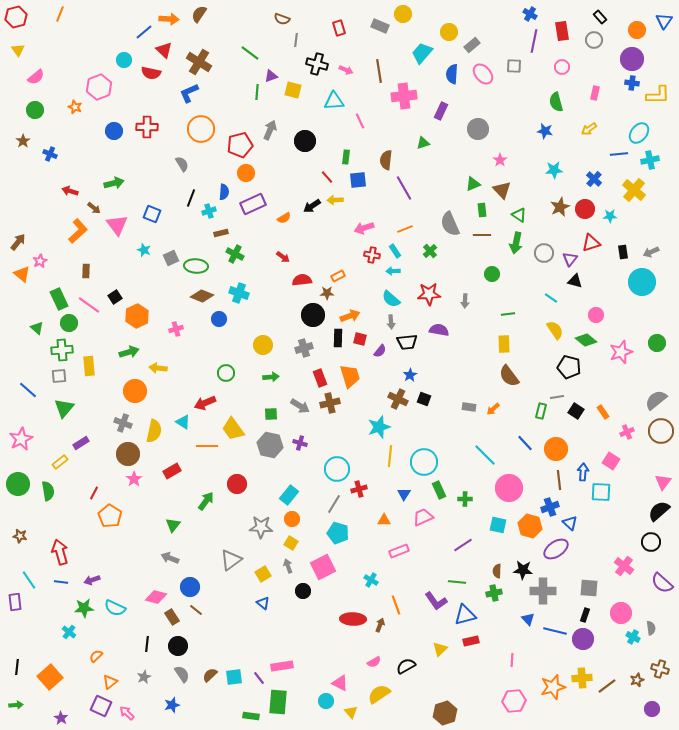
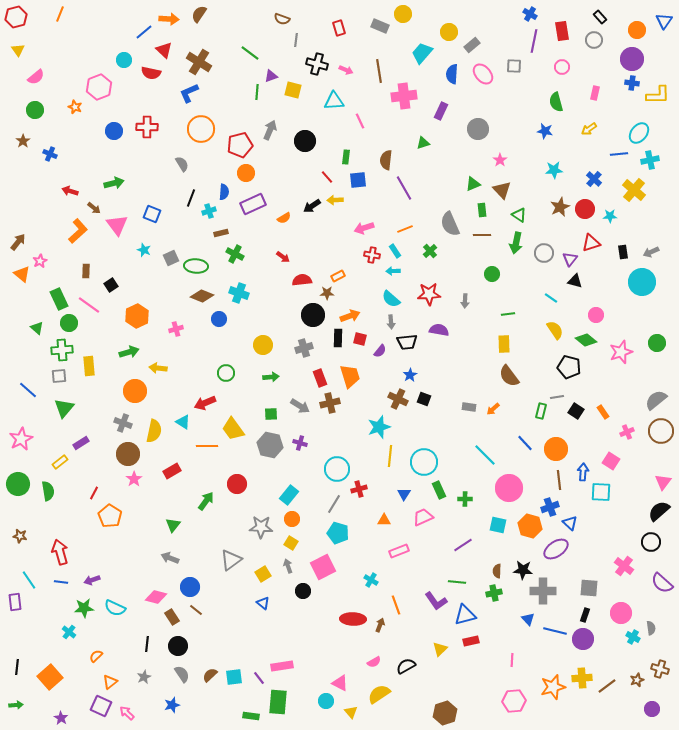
black square at (115, 297): moved 4 px left, 12 px up
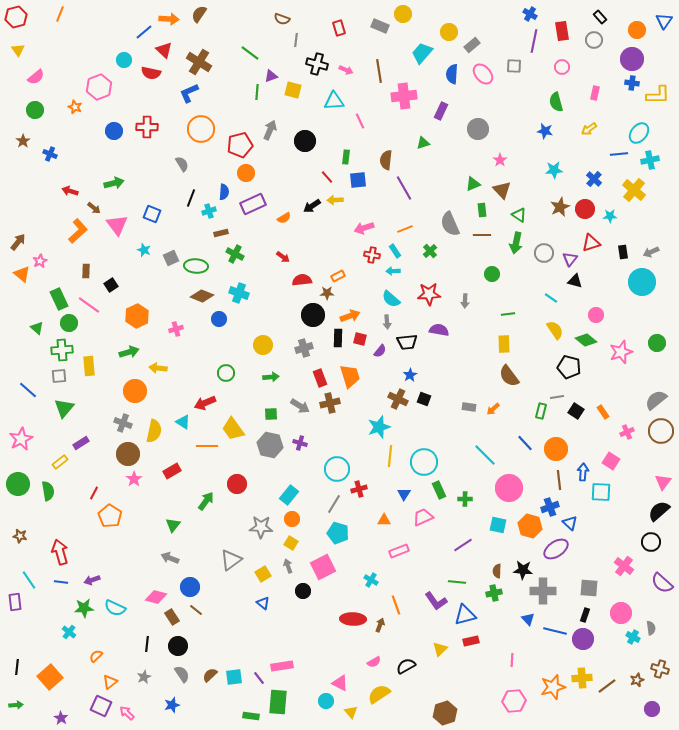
gray arrow at (391, 322): moved 4 px left
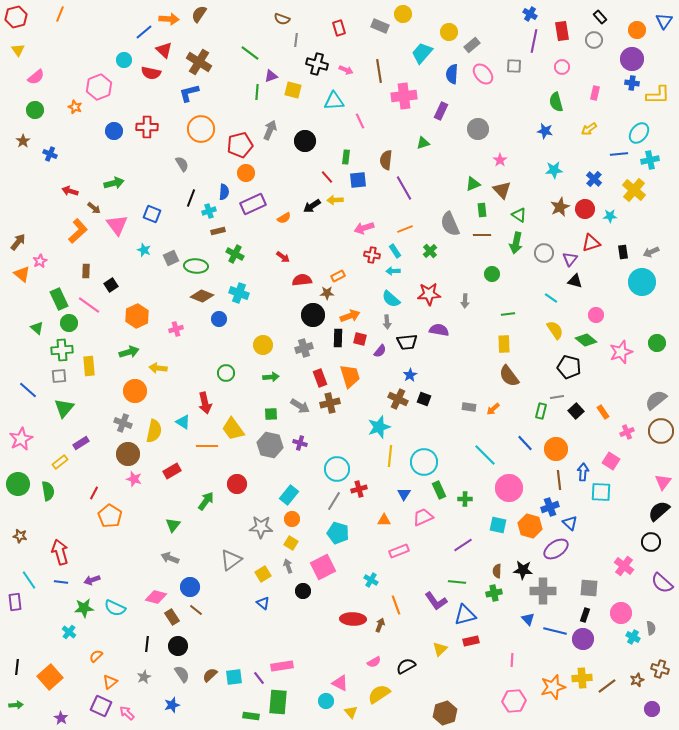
blue L-shape at (189, 93): rotated 10 degrees clockwise
brown rectangle at (221, 233): moved 3 px left, 2 px up
red arrow at (205, 403): rotated 80 degrees counterclockwise
black square at (576, 411): rotated 14 degrees clockwise
pink star at (134, 479): rotated 21 degrees counterclockwise
gray line at (334, 504): moved 3 px up
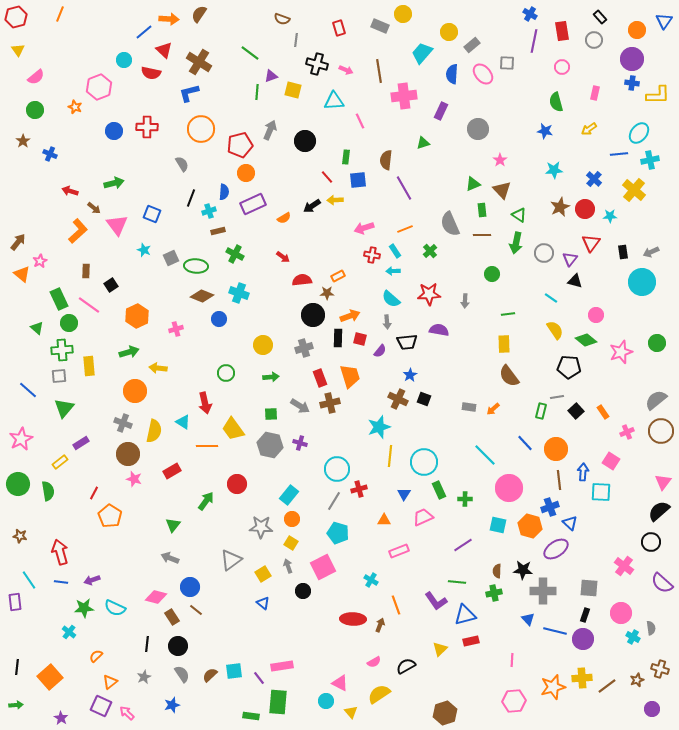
gray square at (514, 66): moved 7 px left, 3 px up
red triangle at (591, 243): rotated 36 degrees counterclockwise
black pentagon at (569, 367): rotated 10 degrees counterclockwise
cyan square at (234, 677): moved 6 px up
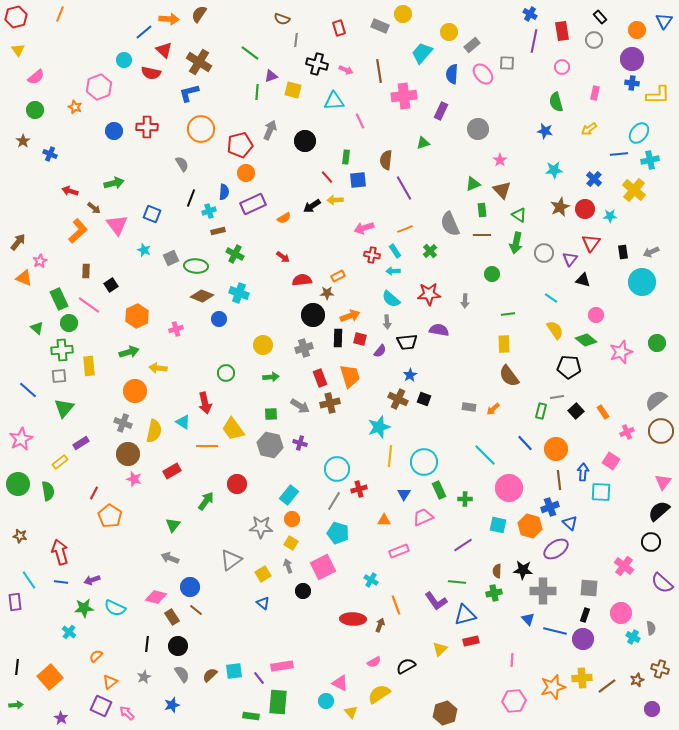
orange triangle at (22, 274): moved 2 px right, 4 px down; rotated 18 degrees counterclockwise
black triangle at (575, 281): moved 8 px right, 1 px up
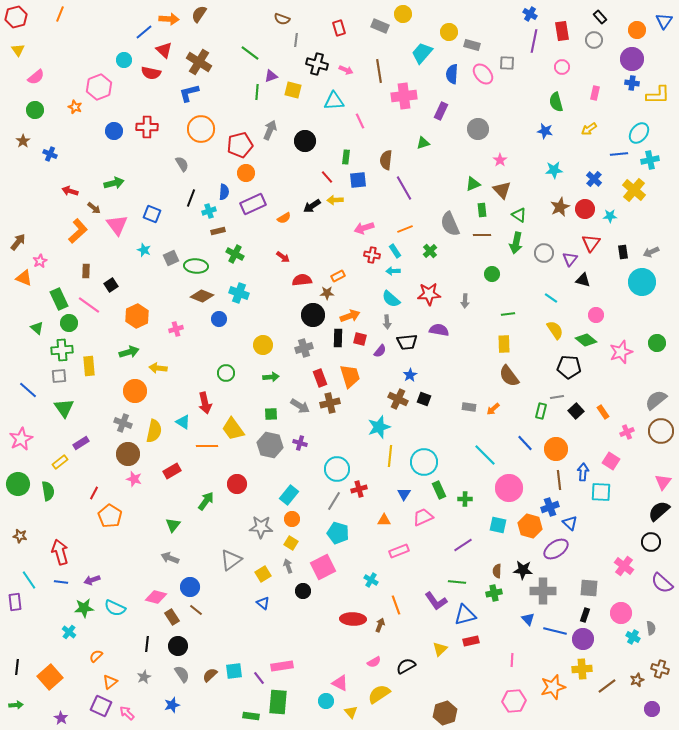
gray rectangle at (472, 45): rotated 56 degrees clockwise
green triangle at (64, 408): rotated 15 degrees counterclockwise
yellow cross at (582, 678): moved 9 px up
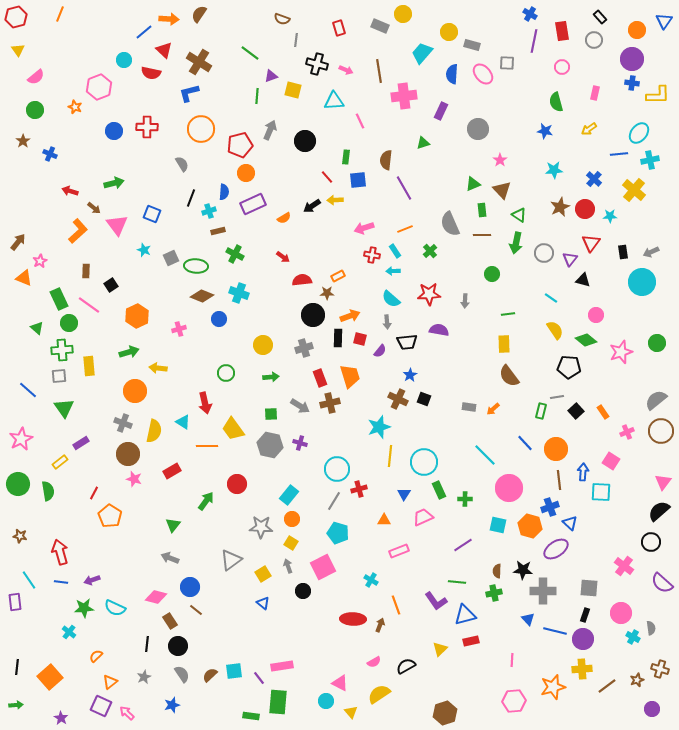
green line at (257, 92): moved 4 px down
pink cross at (176, 329): moved 3 px right
brown rectangle at (172, 617): moved 2 px left, 4 px down
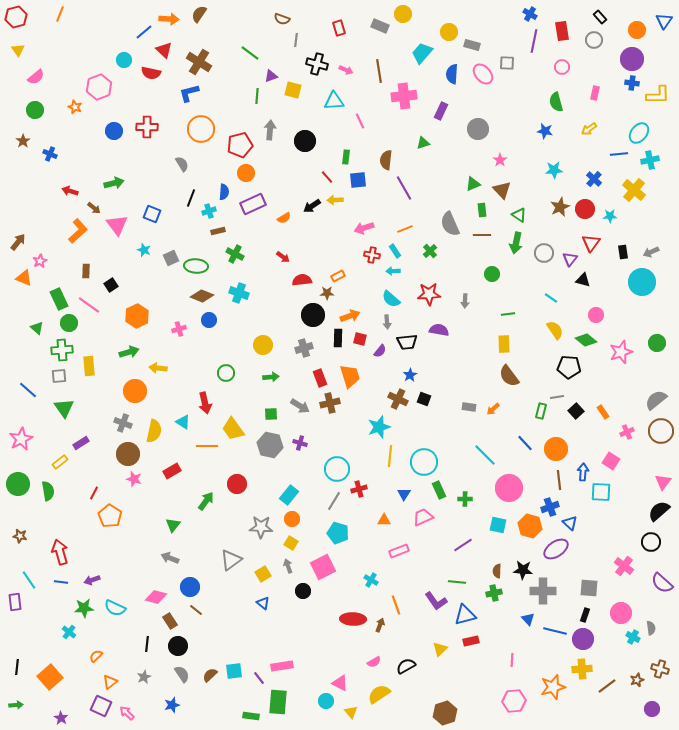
gray arrow at (270, 130): rotated 18 degrees counterclockwise
blue circle at (219, 319): moved 10 px left, 1 px down
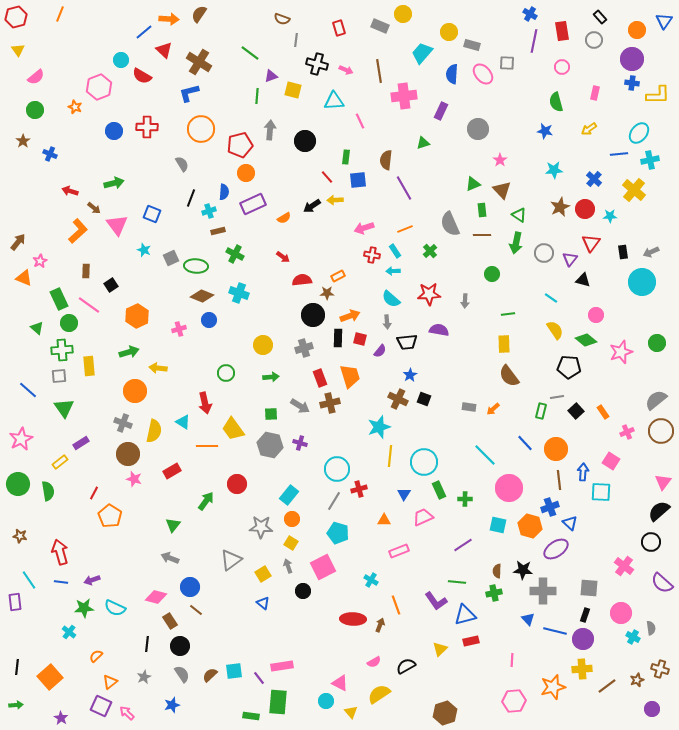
cyan circle at (124, 60): moved 3 px left
red semicircle at (151, 73): moved 9 px left, 3 px down; rotated 18 degrees clockwise
black circle at (178, 646): moved 2 px right
